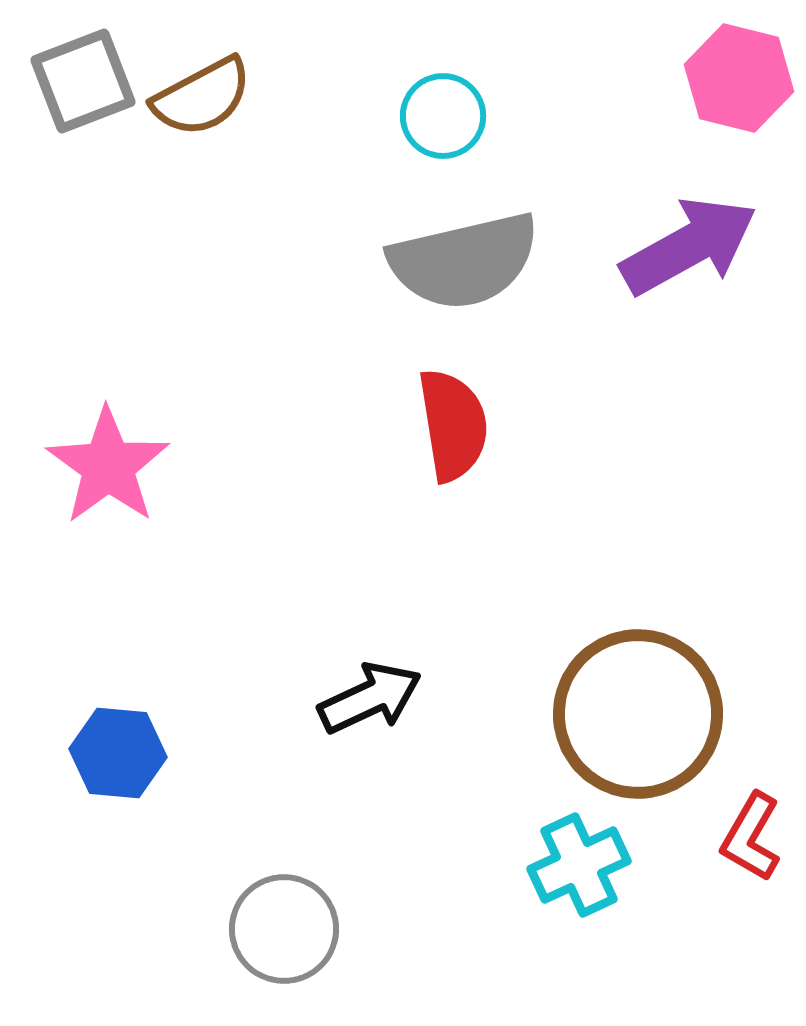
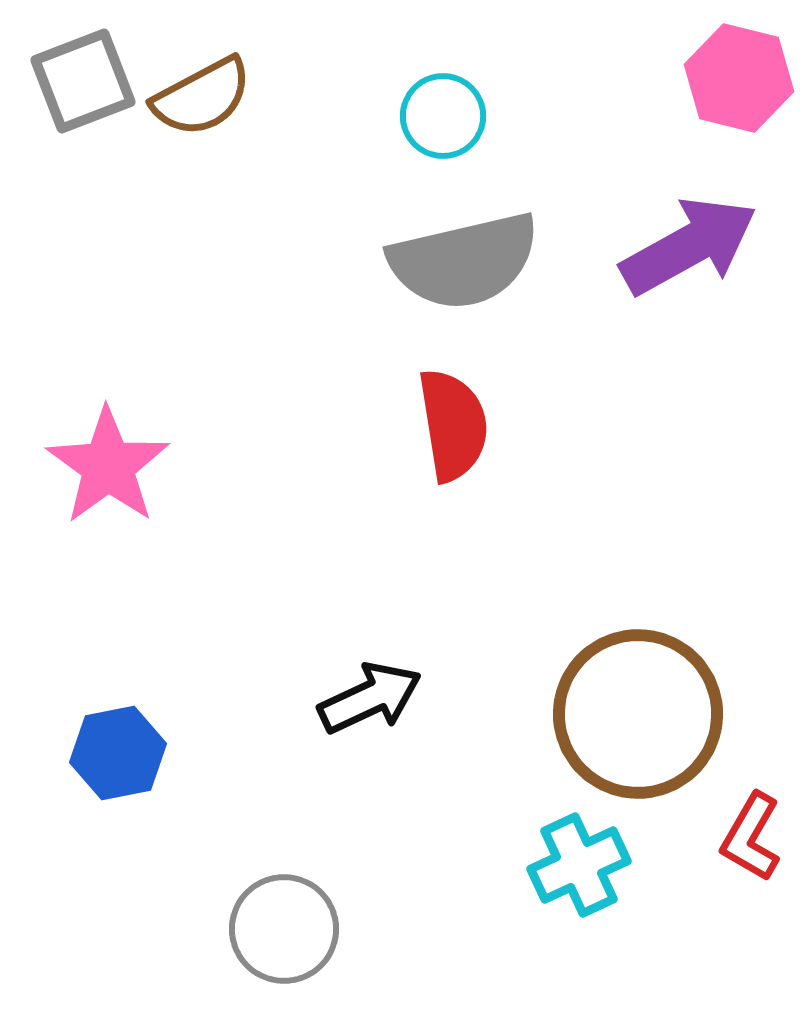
blue hexagon: rotated 16 degrees counterclockwise
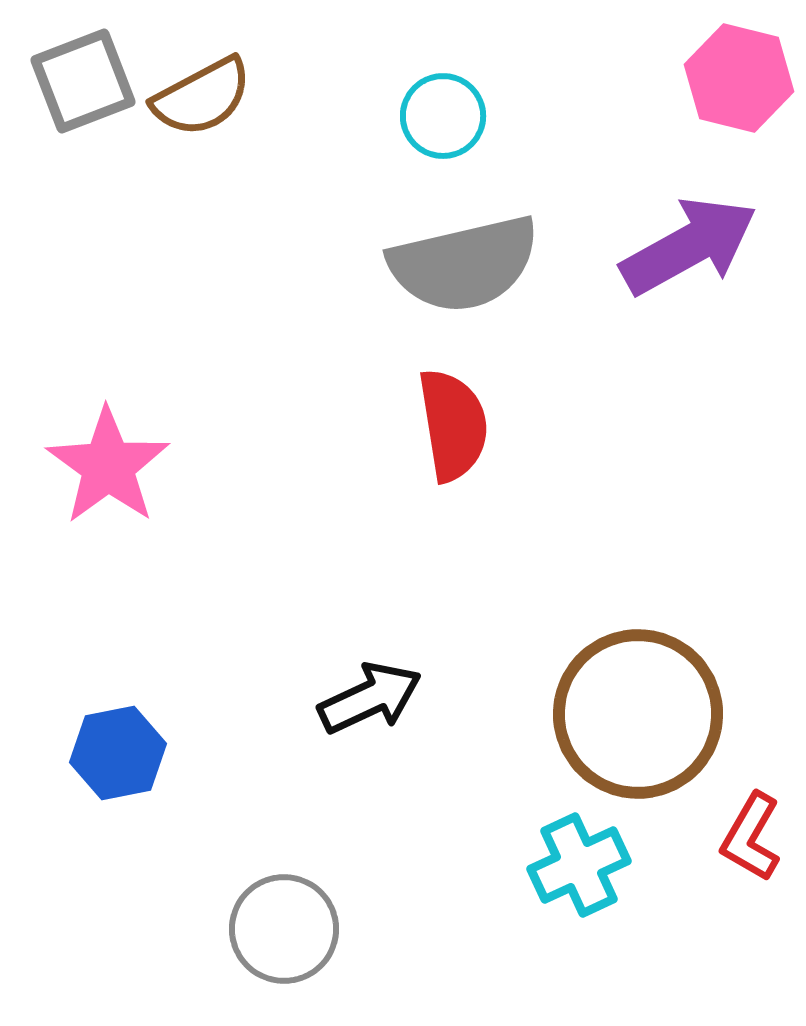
gray semicircle: moved 3 px down
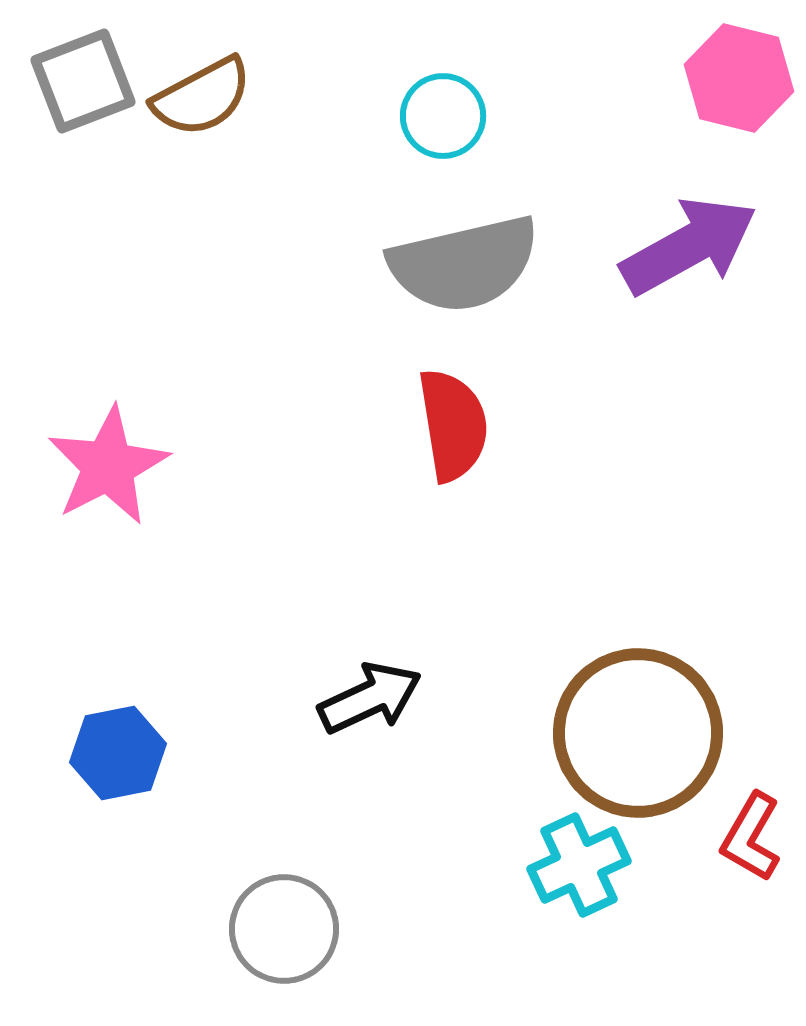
pink star: rotated 9 degrees clockwise
brown circle: moved 19 px down
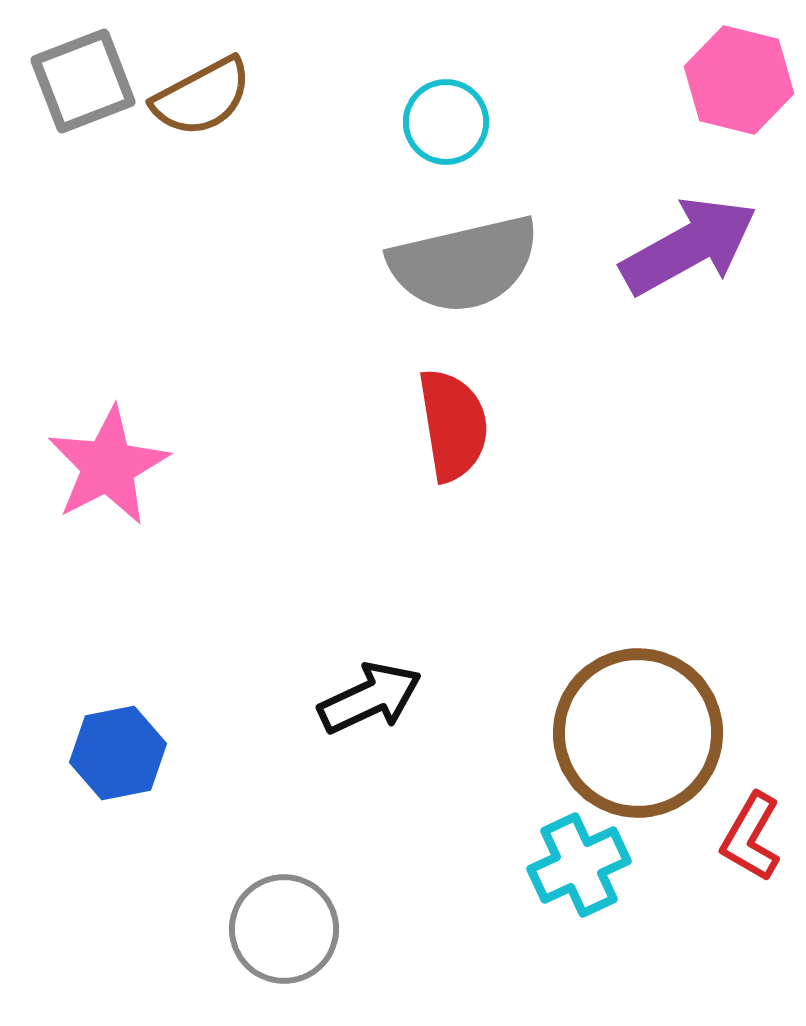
pink hexagon: moved 2 px down
cyan circle: moved 3 px right, 6 px down
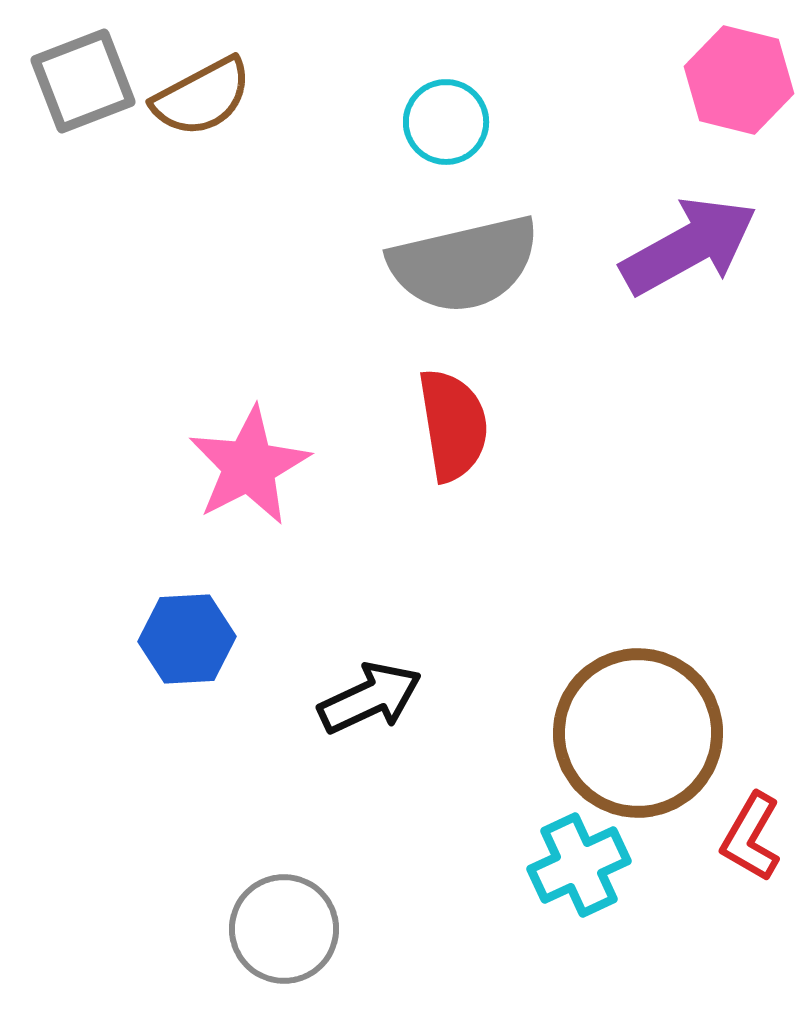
pink star: moved 141 px right
blue hexagon: moved 69 px right, 114 px up; rotated 8 degrees clockwise
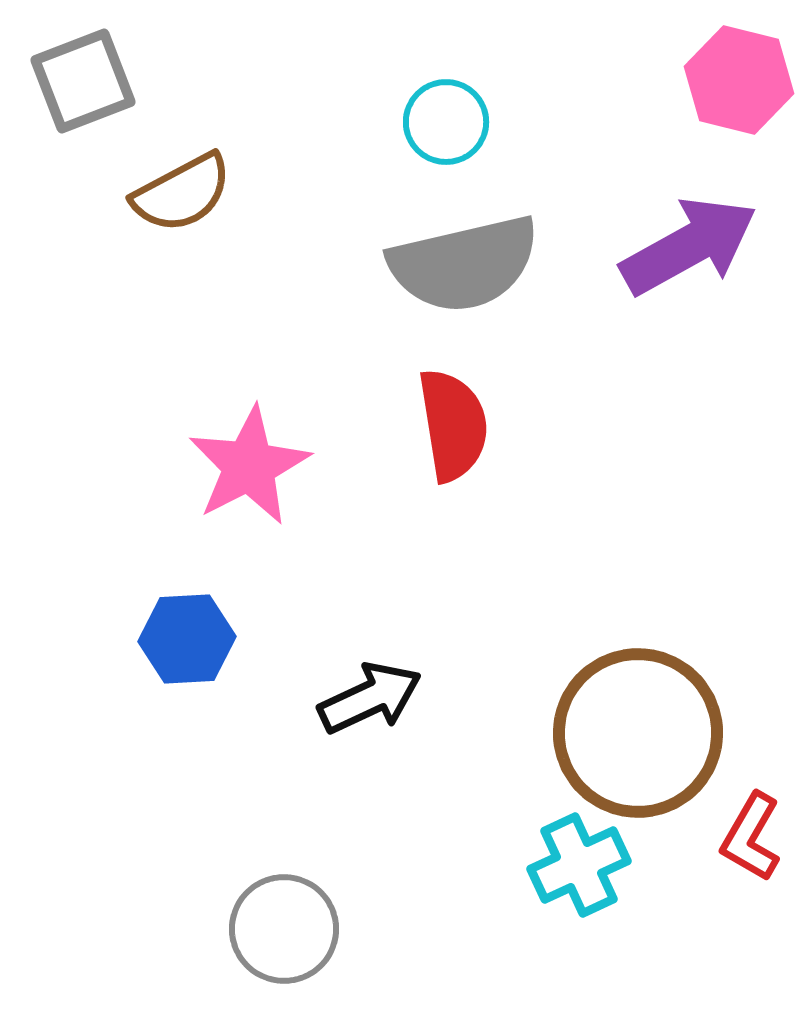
brown semicircle: moved 20 px left, 96 px down
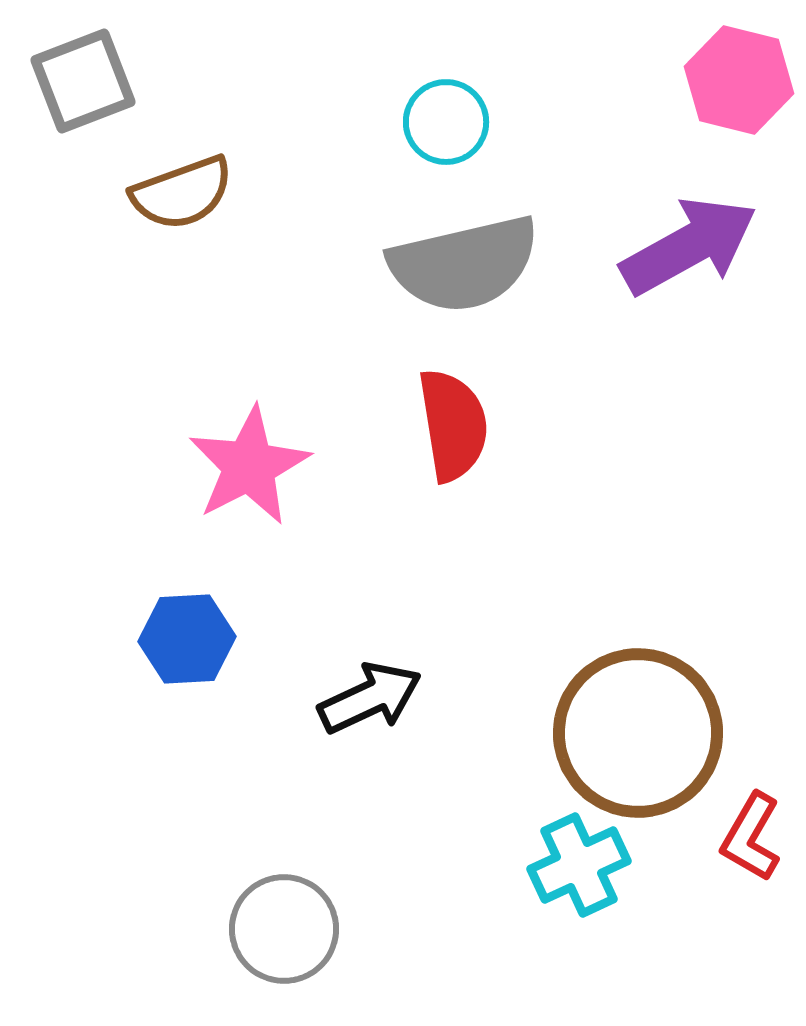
brown semicircle: rotated 8 degrees clockwise
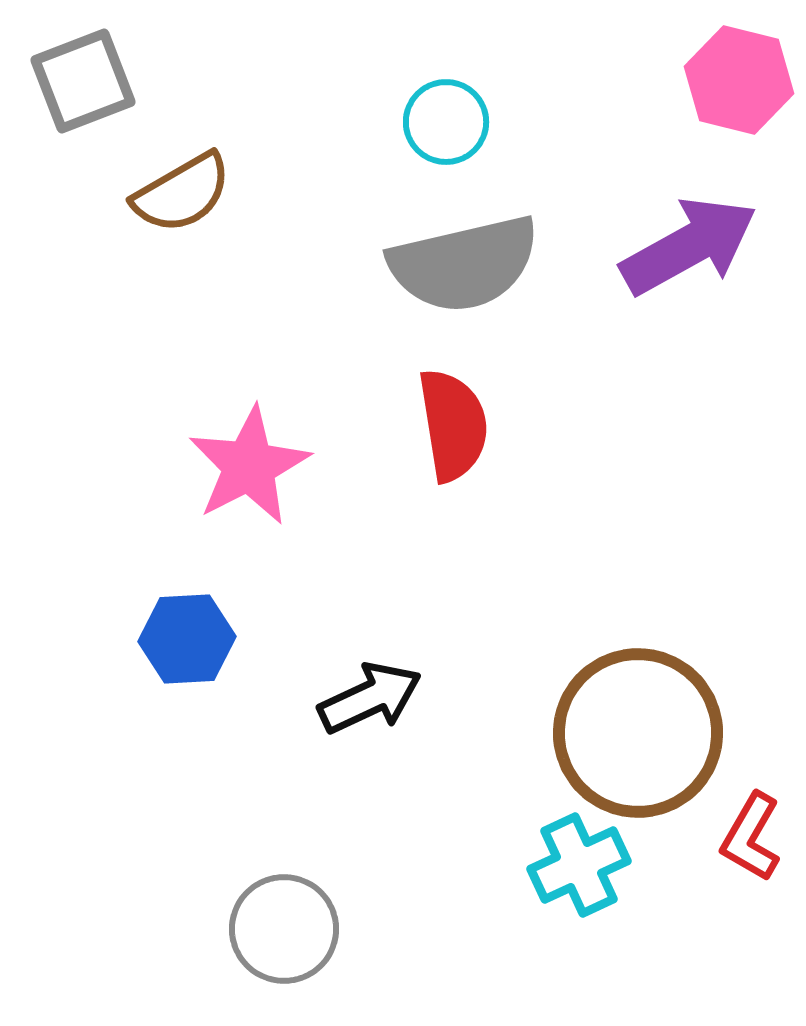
brown semicircle: rotated 10 degrees counterclockwise
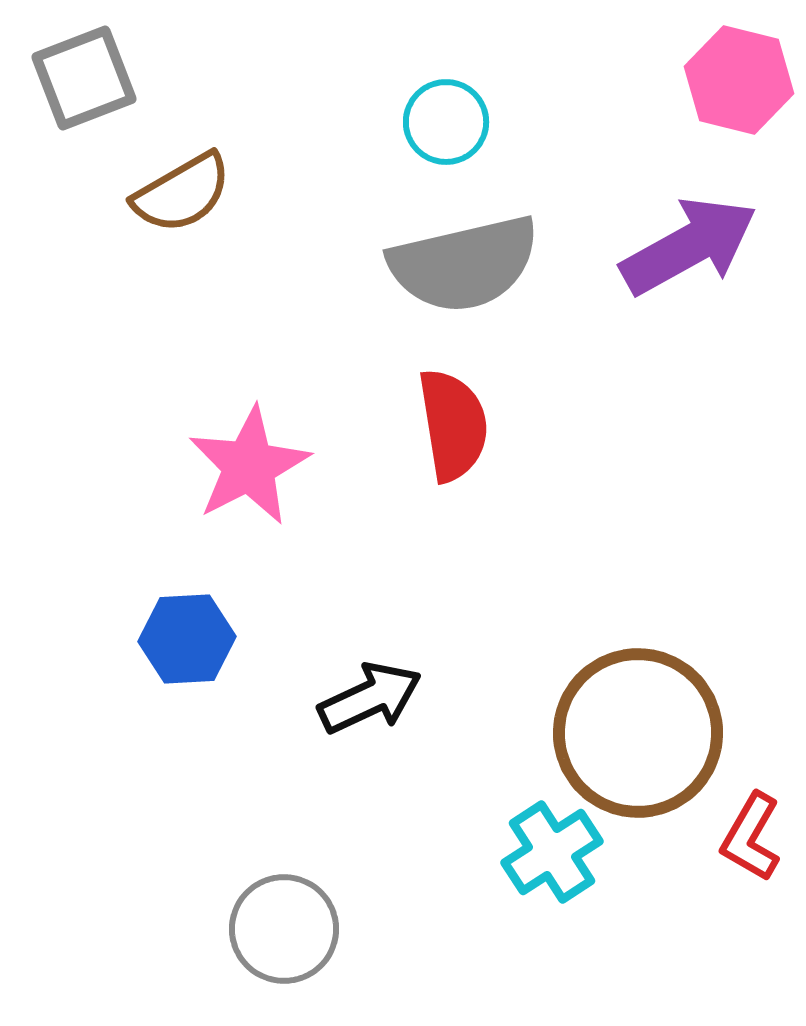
gray square: moved 1 px right, 3 px up
cyan cross: moved 27 px left, 13 px up; rotated 8 degrees counterclockwise
